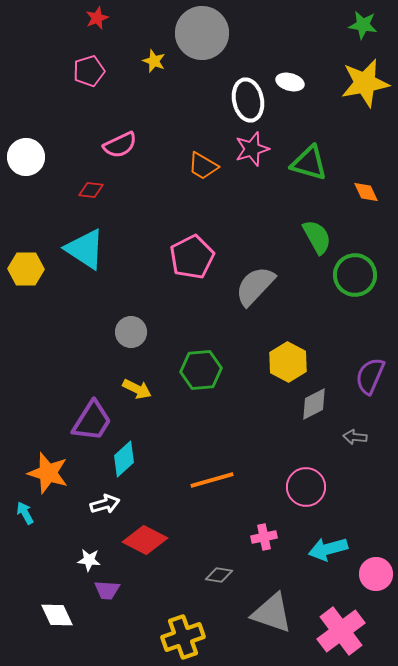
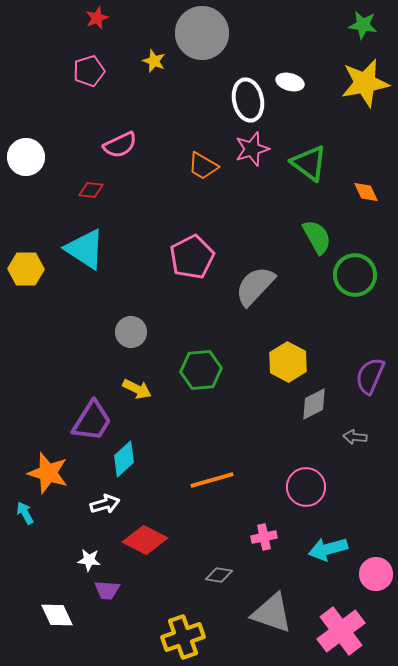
green triangle at (309, 163): rotated 21 degrees clockwise
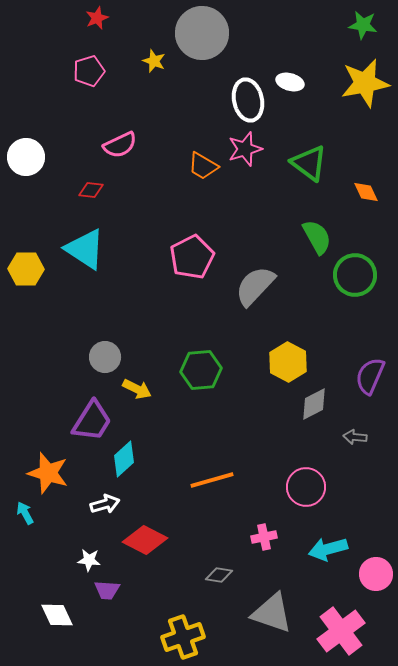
pink star at (252, 149): moved 7 px left
gray circle at (131, 332): moved 26 px left, 25 px down
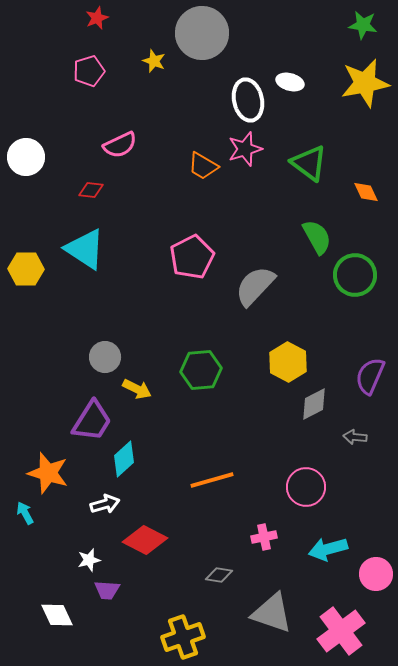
white star at (89, 560): rotated 20 degrees counterclockwise
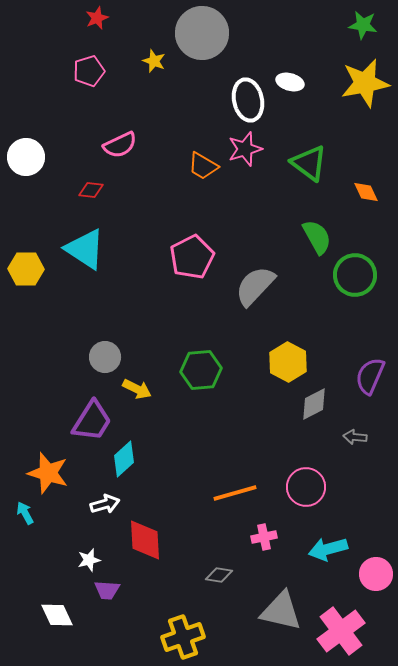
orange line at (212, 480): moved 23 px right, 13 px down
red diamond at (145, 540): rotated 60 degrees clockwise
gray triangle at (272, 613): moved 9 px right, 2 px up; rotated 6 degrees counterclockwise
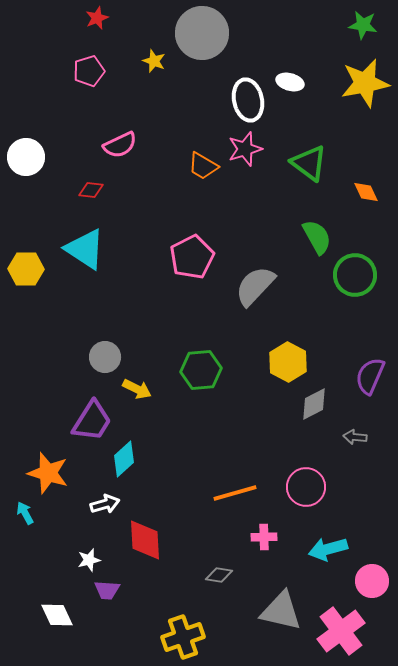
pink cross at (264, 537): rotated 10 degrees clockwise
pink circle at (376, 574): moved 4 px left, 7 px down
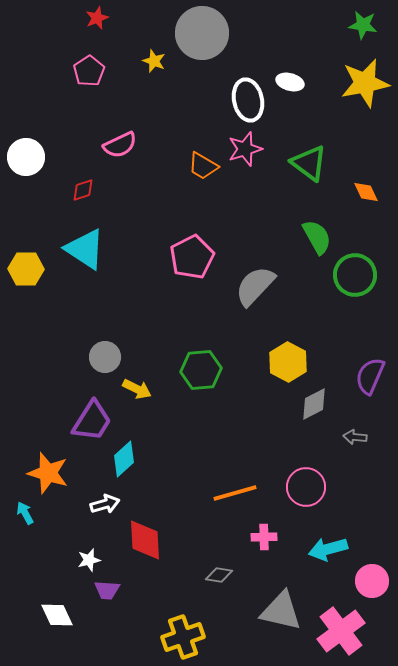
pink pentagon at (89, 71): rotated 16 degrees counterclockwise
red diamond at (91, 190): moved 8 px left; rotated 25 degrees counterclockwise
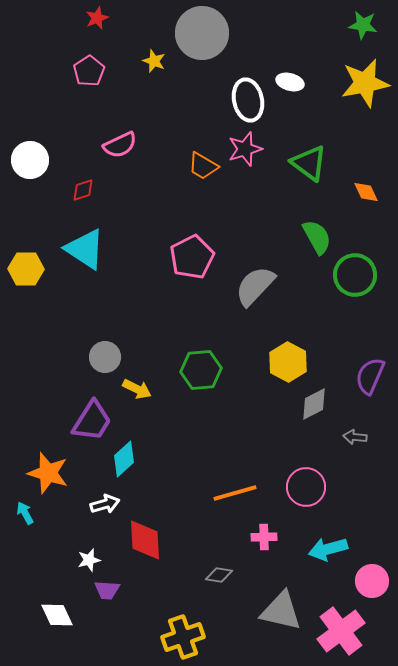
white circle at (26, 157): moved 4 px right, 3 px down
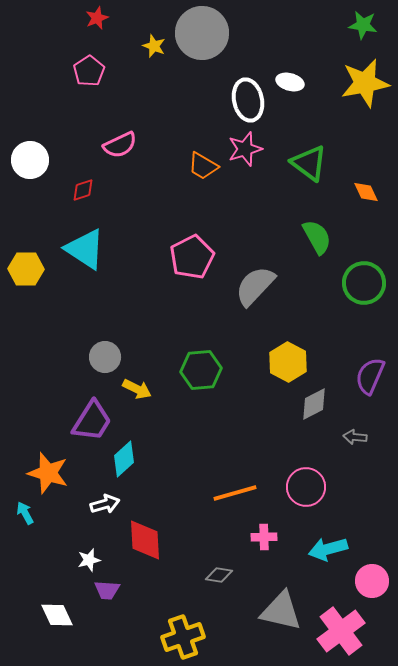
yellow star at (154, 61): moved 15 px up
green circle at (355, 275): moved 9 px right, 8 px down
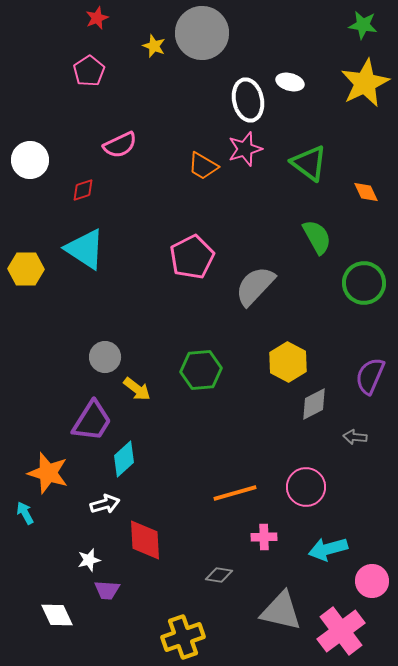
yellow star at (365, 83): rotated 15 degrees counterclockwise
yellow arrow at (137, 389): rotated 12 degrees clockwise
